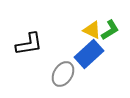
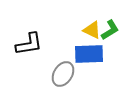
blue rectangle: rotated 40 degrees clockwise
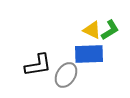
black L-shape: moved 9 px right, 21 px down
gray ellipse: moved 3 px right, 1 px down
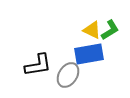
blue rectangle: rotated 8 degrees counterclockwise
gray ellipse: moved 2 px right
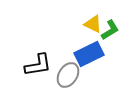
yellow triangle: moved 1 px right, 6 px up
blue rectangle: rotated 16 degrees counterclockwise
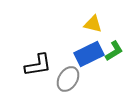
yellow triangle: rotated 12 degrees counterclockwise
green L-shape: moved 4 px right, 21 px down
gray ellipse: moved 4 px down
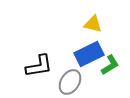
green L-shape: moved 4 px left, 14 px down
black L-shape: moved 1 px right, 1 px down
gray ellipse: moved 2 px right, 3 px down
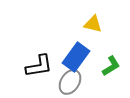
blue rectangle: moved 13 px left, 3 px down; rotated 28 degrees counterclockwise
green L-shape: moved 1 px right, 1 px down
